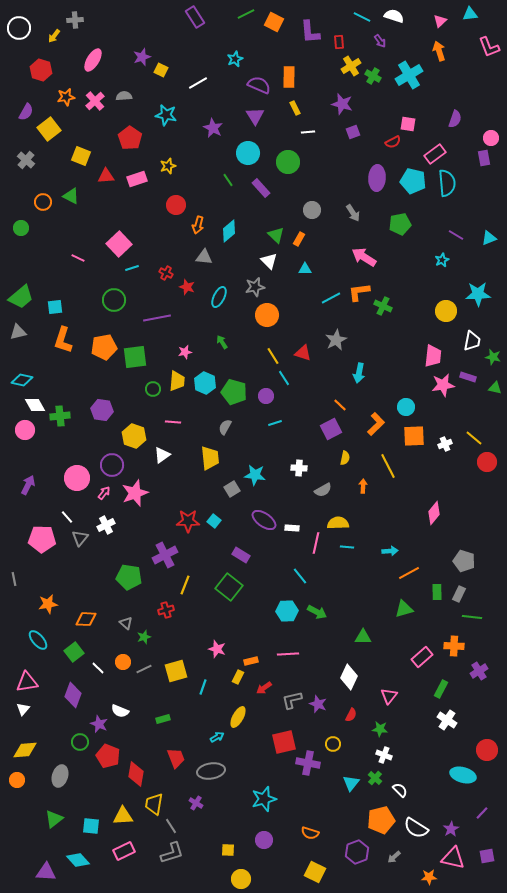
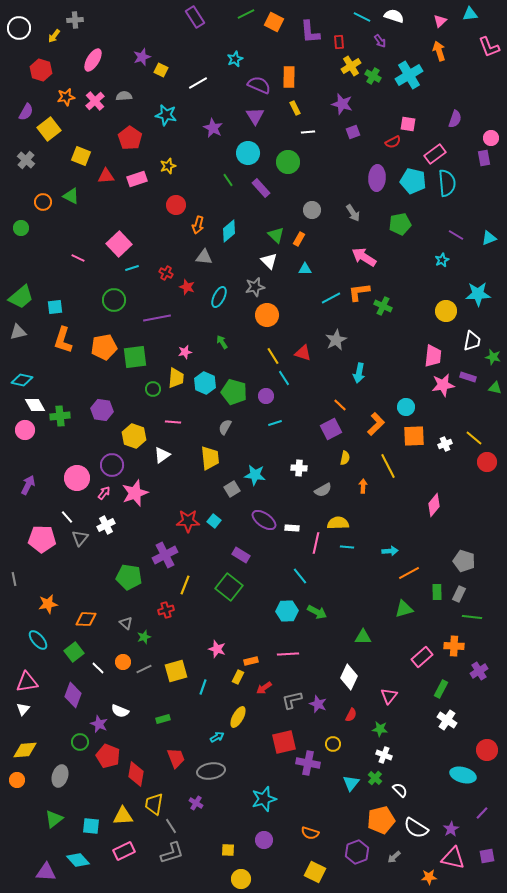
yellow trapezoid at (177, 381): moved 1 px left, 3 px up
pink diamond at (434, 513): moved 8 px up
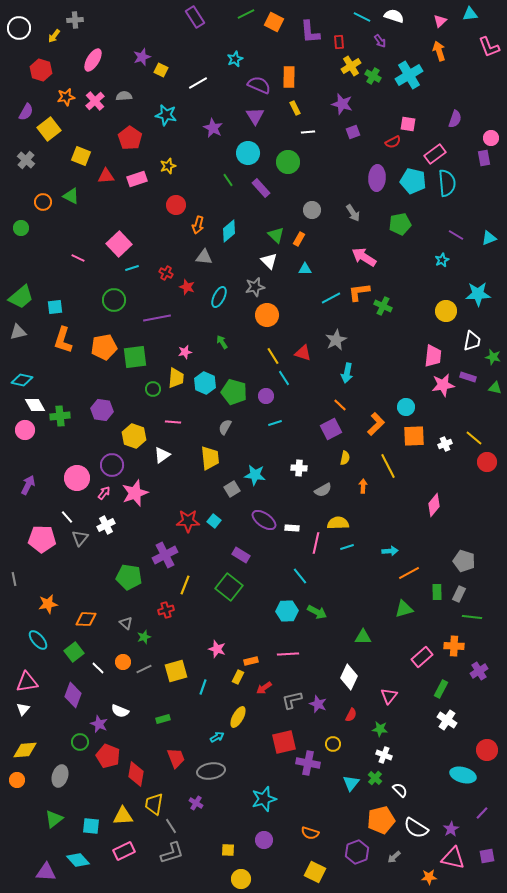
cyan arrow at (359, 373): moved 12 px left
cyan line at (347, 547): rotated 24 degrees counterclockwise
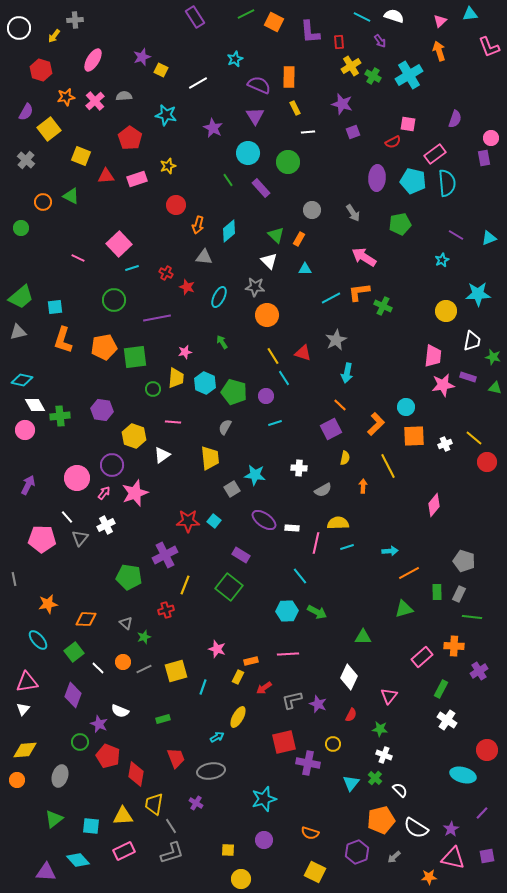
gray star at (255, 287): rotated 18 degrees clockwise
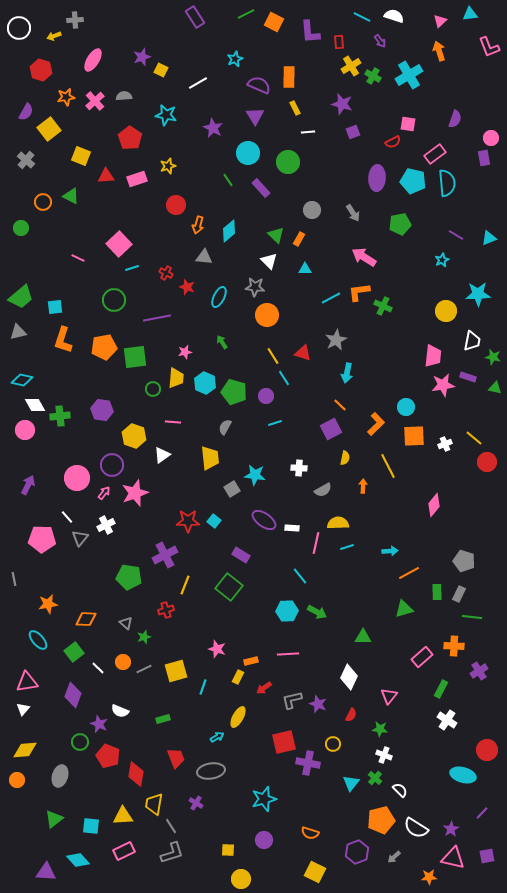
yellow arrow at (54, 36): rotated 32 degrees clockwise
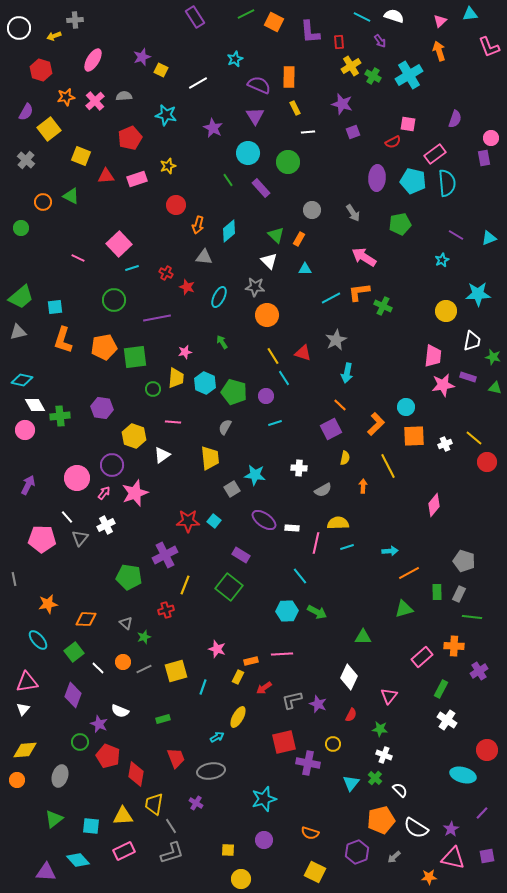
red pentagon at (130, 138): rotated 15 degrees clockwise
purple hexagon at (102, 410): moved 2 px up
pink line at (288, 654): moved 6 px left
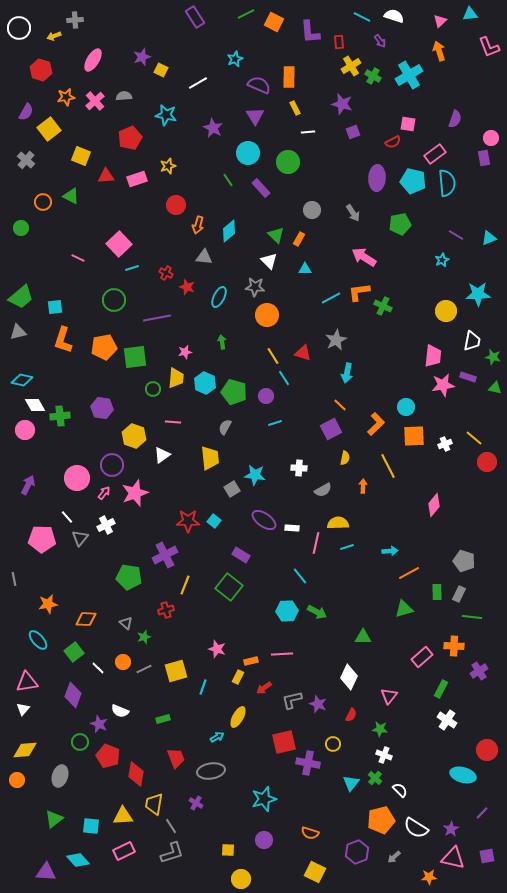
green arrow at (222, 342): rotated 24 degrees clockwise
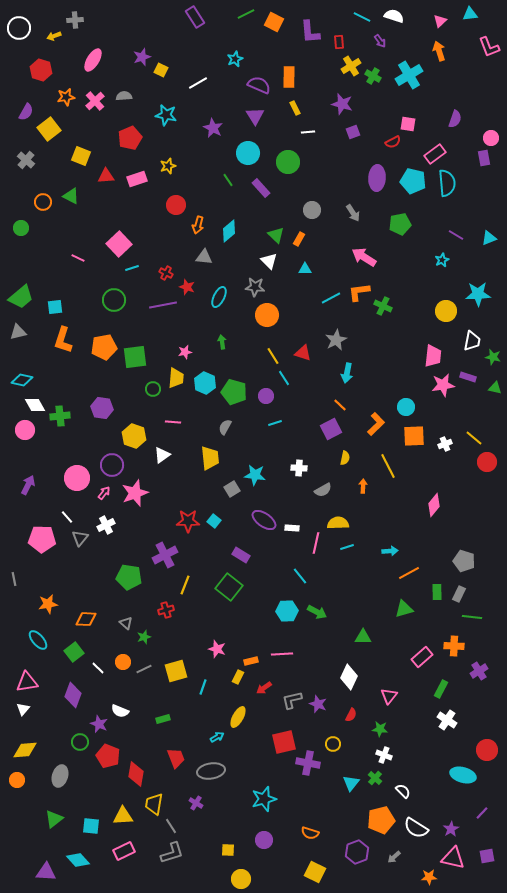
purple line at (157, 318): moved 6 px right, 13 px up
white semicircle at (400, 790): moved 3 px right, 1 px down
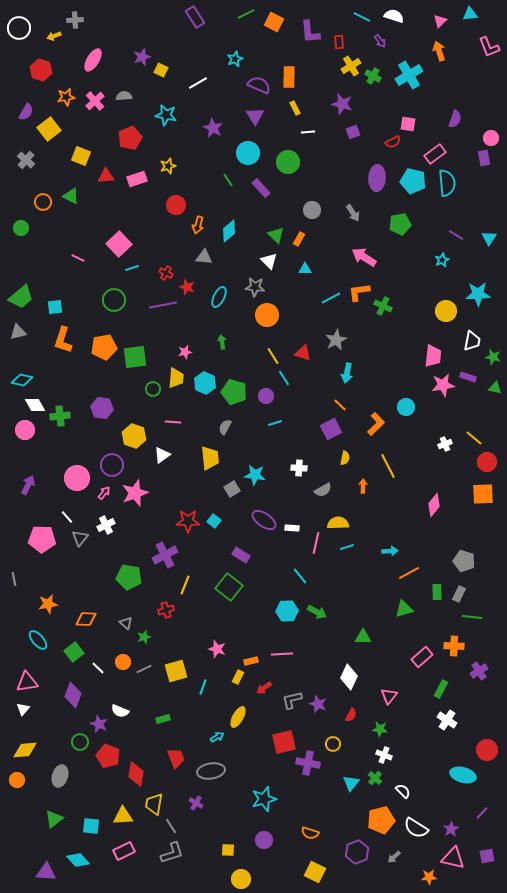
cyan triangle at (489, 238): rotated 35 degrees counterclockwise
orange square at (414, 436): moved 69 px right, 58 px down
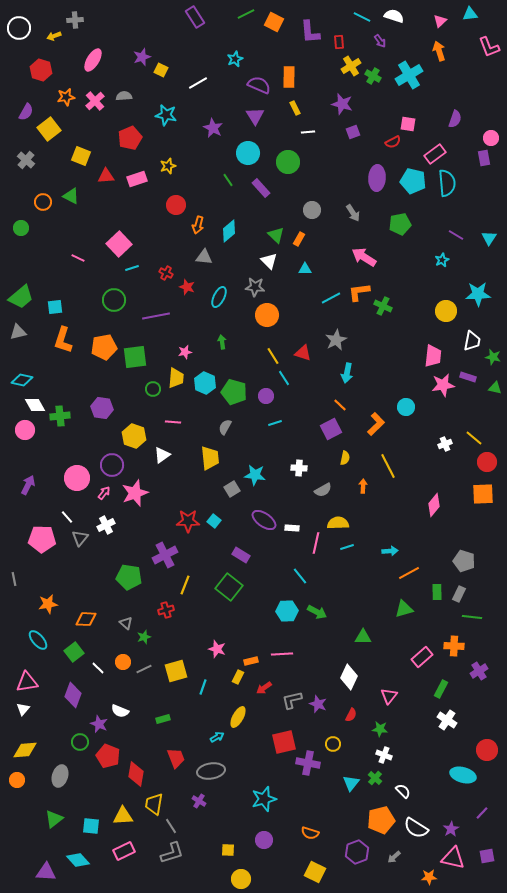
purple line at (163, 305): moved 7 px left, 11 px down
purple cross at (196, 803): moved 3 px right, 2 px up
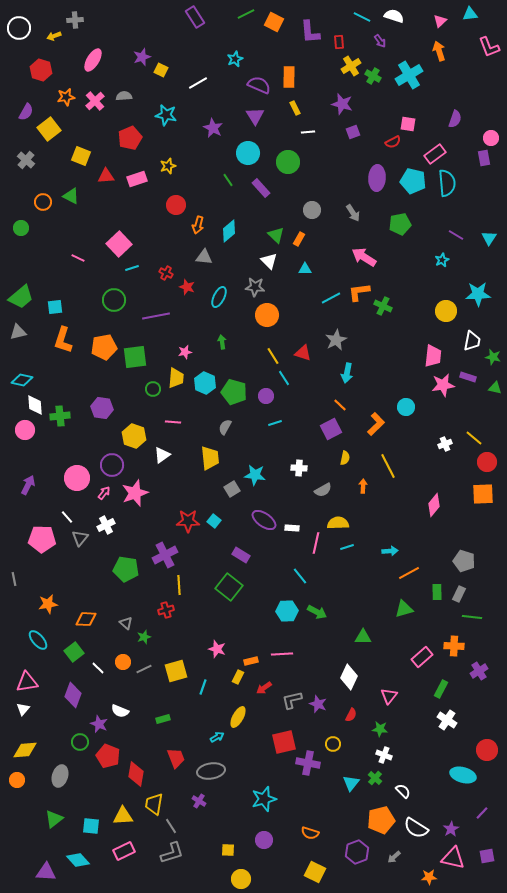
white diamond at (35, 405): rotated 25 degrees clockwise
green pentagon at (129, 577): moved 3 px left, 8 px up
yellow line at (185, 585): moved 6 px left; rotated 24 degrees counterclockwise
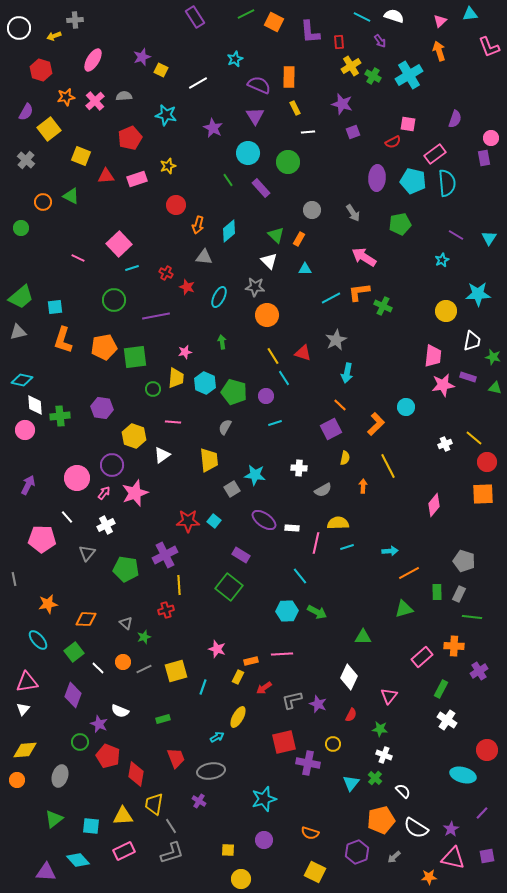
yellow trapezoid at (210, 458): moved 1 px left, 2 px down
gray triangle at (80, 538): moved 7 px right, 15 px down
